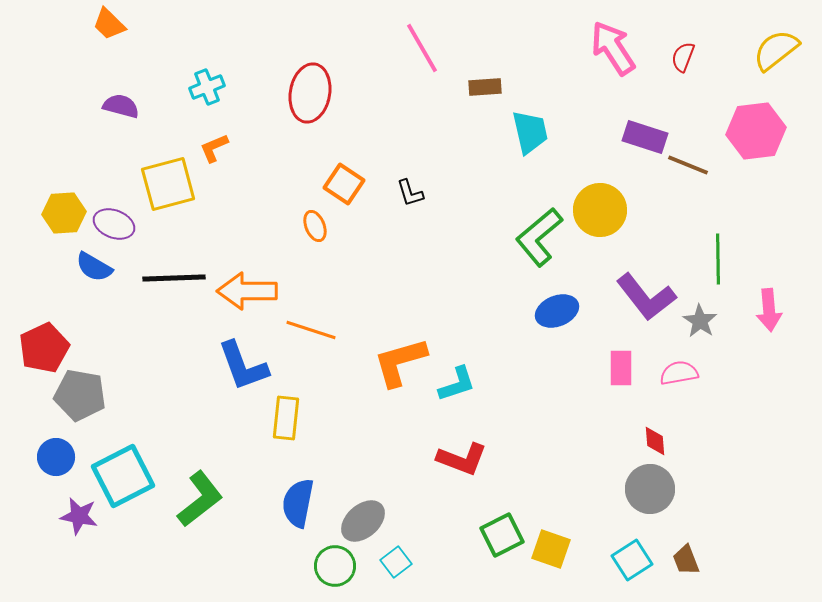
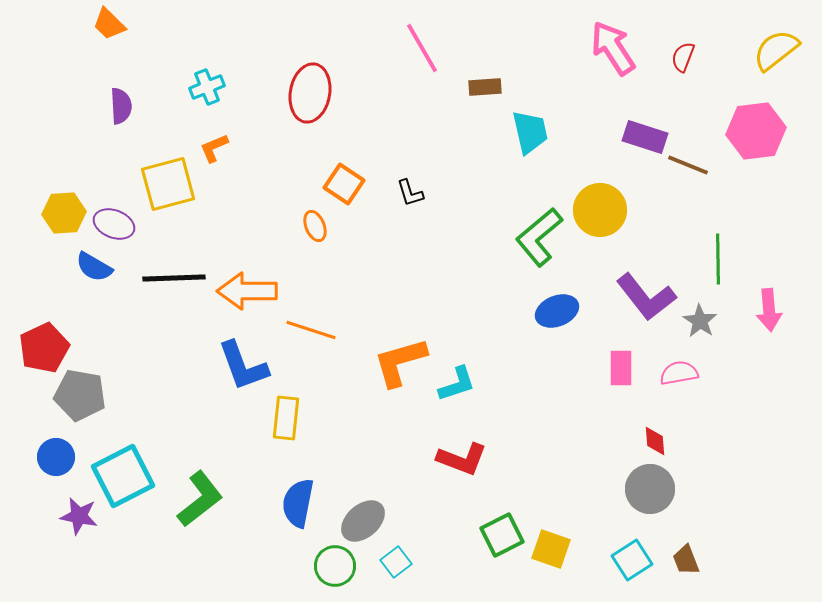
purple semicircle at (121, 106): rotated 72 degrees clockwise
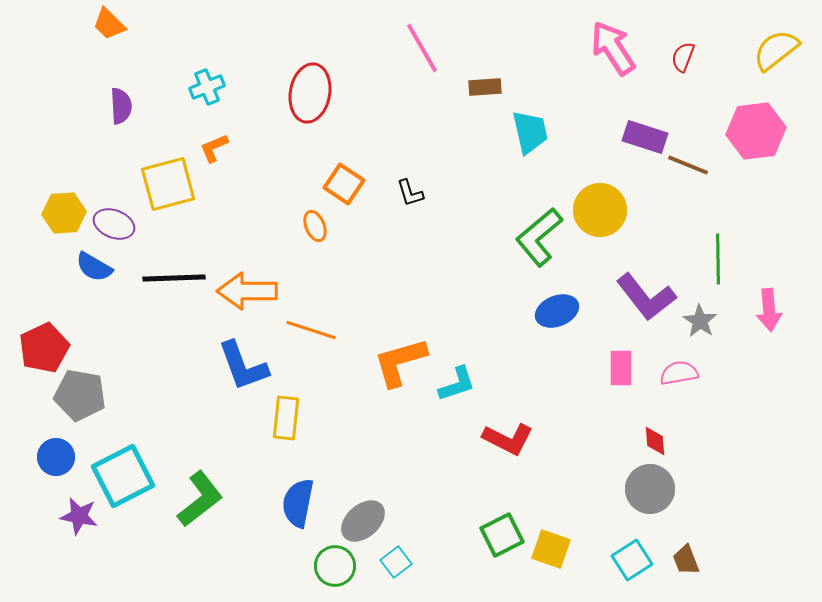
red L-shape at (462, 459): moved 46 px right, 20 px up; rotated 6 degrees clockwise
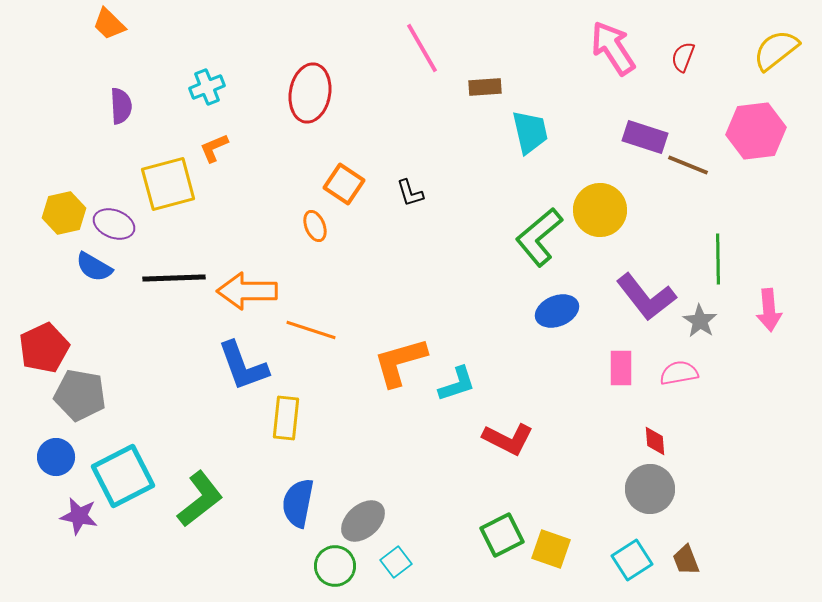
yellow hexagon at (64, 213): rotated 9 degrees counterclockwise
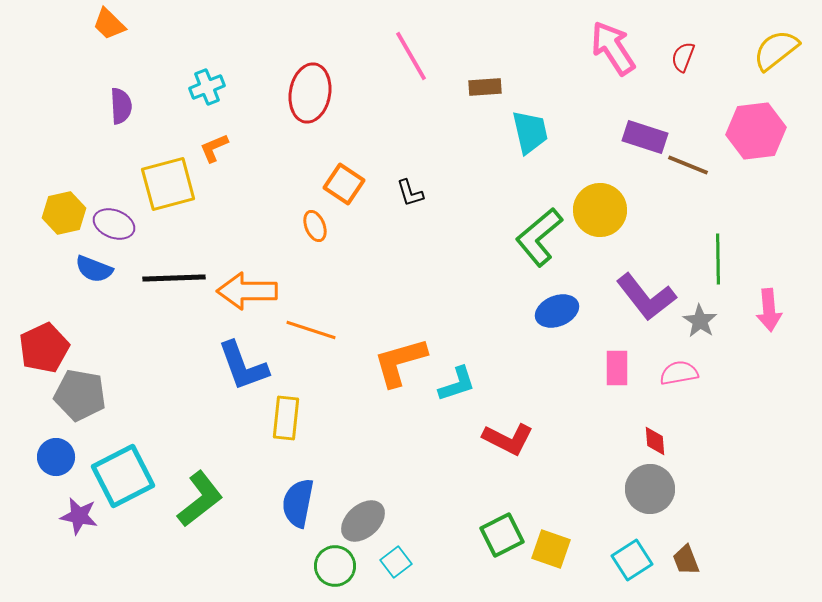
pink line at (422, 48): moved 11 px left, 8 px down
blue semicircle at (94, 267): moved 2 px down; rotated 9 degrees counterclockwise
pink rectangle at (621, 368): moved 4 px left
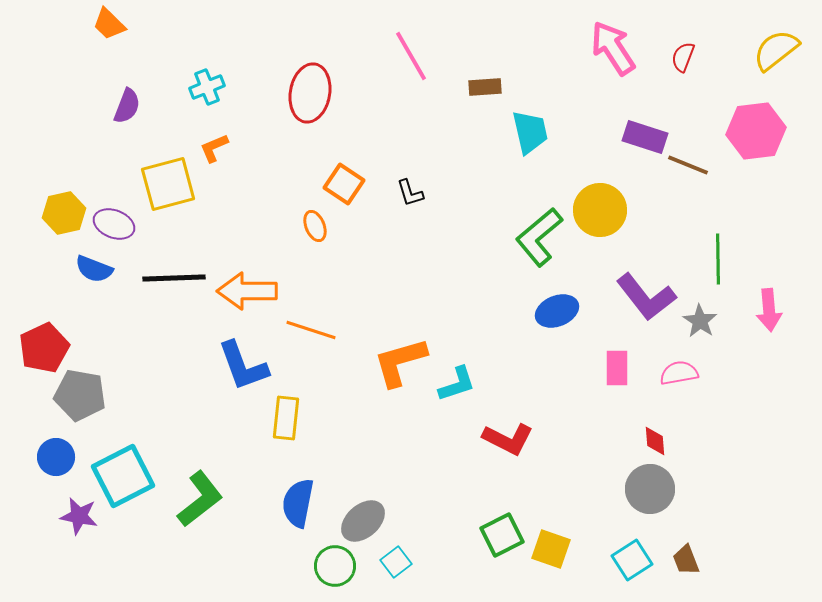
purple semicircle at (121, 106): moved 6 px right; rotated 24 degrees clockwise
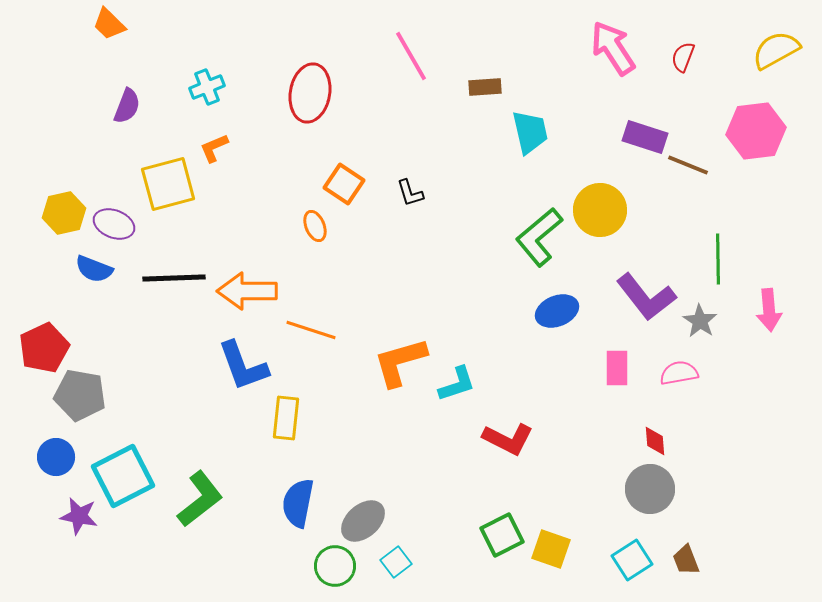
yellow semicircle at (776, 50): rotated 9 degrees clockwise
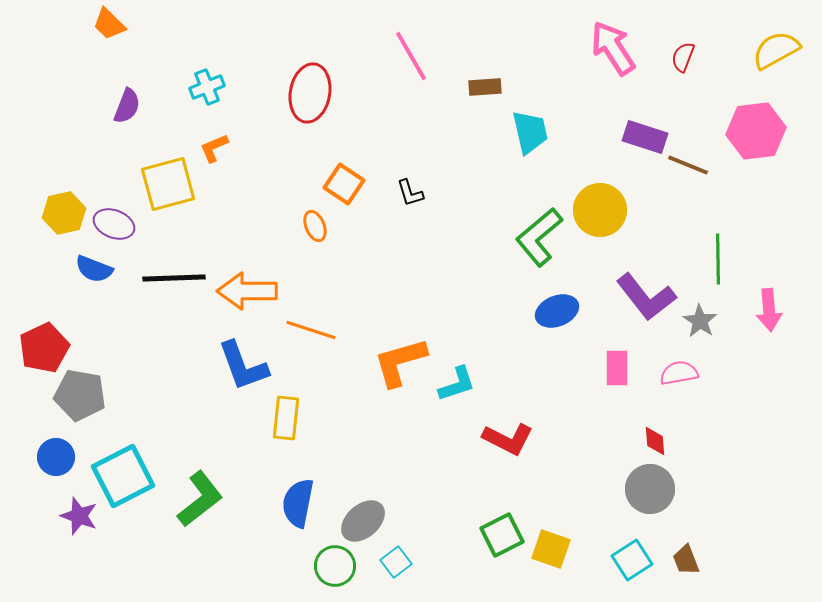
purple star at (79, 516): rotated 9 degrees clockwise
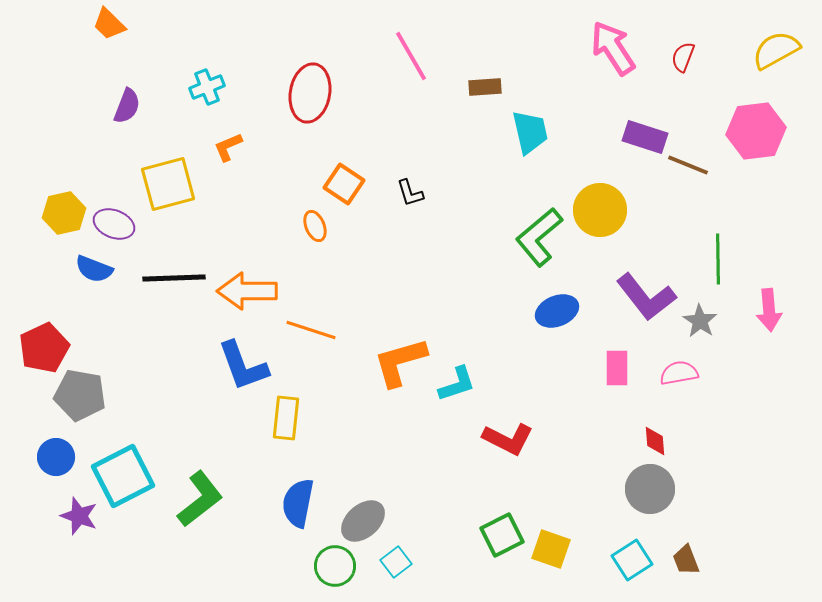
orange L-shape at (214, 148): moved 14 px right, 1 px up
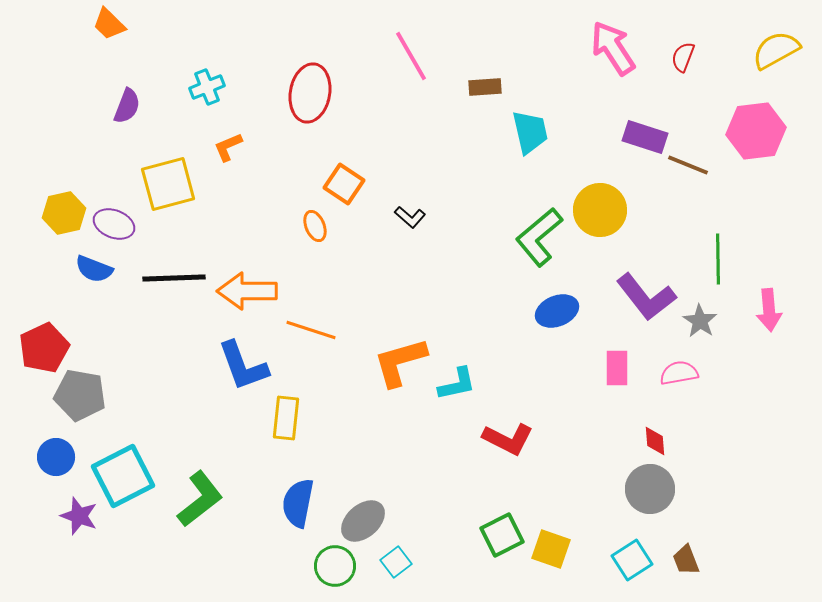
black L-shape at (410, 193): moved 24 px down; rotated 32 degrees counterclockwise
cyan L-shape at (457, 384): rotated 6 degrees clockwise
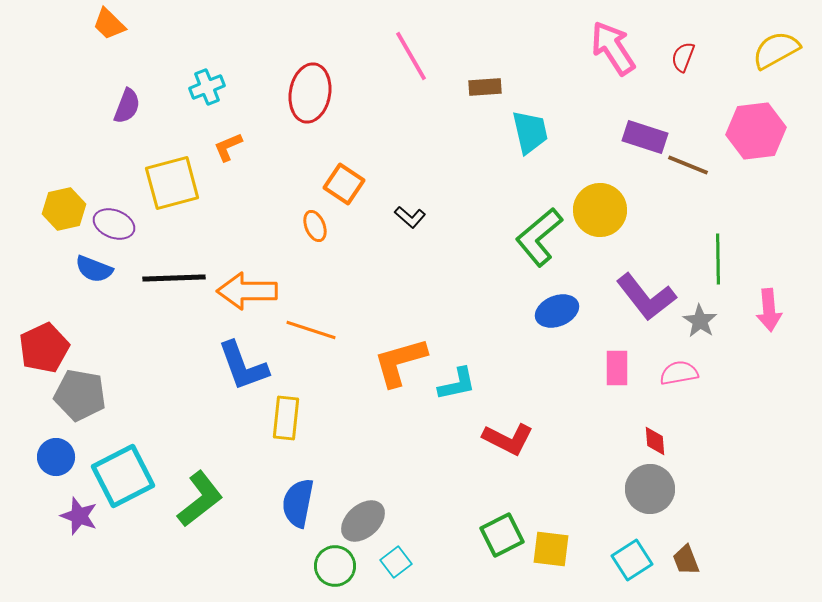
yellow square at (168, 184): moved 4 px right, 1 px up
yellow hexagon at (64, 213): moved 4 px up
yellow square at (551, 549): rotated 12 degrees counterclockwise
